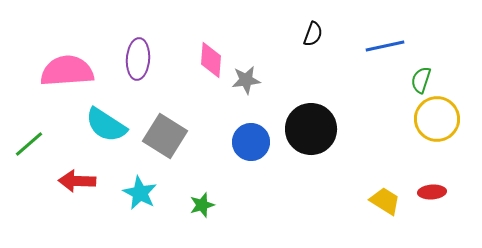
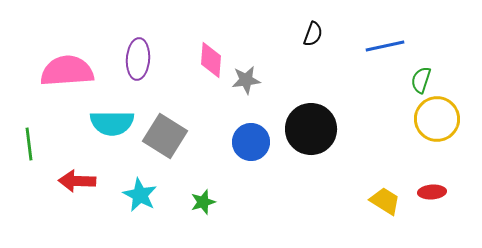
cyan semicircle: moved 6 px right, 2 px up; rotated 33 degrees counterclockwise
green line: rotated 56 degrees counterclockwise
cyan star: moved 2 px down
green star: moved 1 px right, 3 px up
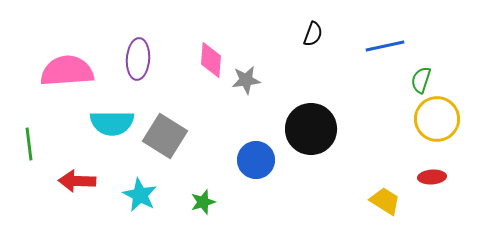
blue circle: moved 5 px right, 18 px down
red ellipse: moved 15 px up
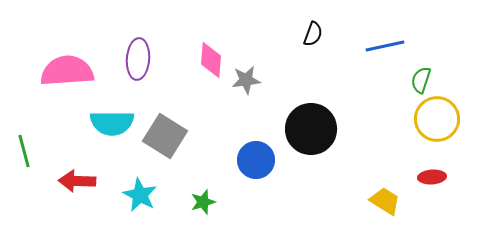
green line: moved 5 px left, 7 px down; rotated 8 degrees counterclockwise
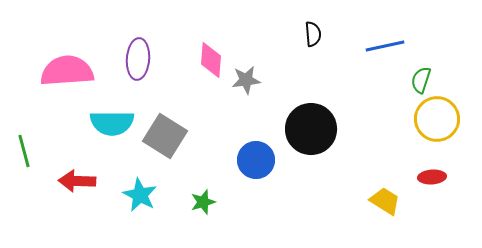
black semicircle: rotated 25 degrees counterclockwise
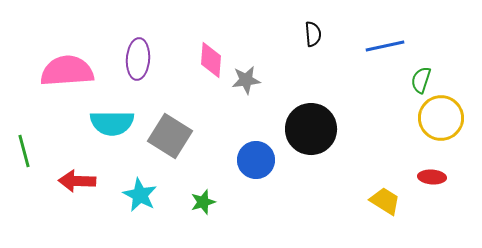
yellow circle: moved 4 px right, 1 px up
gray square: moved 5 px right
red ellipse: rotated 8 degrees clockwise
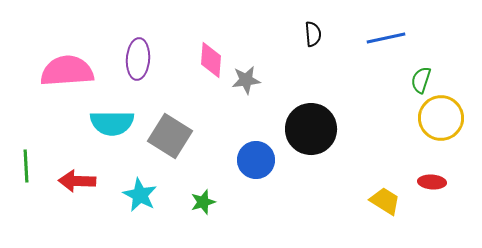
blue line: moved 1 px right, 8 px up
green line: moved 2 px right, 15 px down; rotated 12 degrees clockwise
red ellipse: moved 5 px down
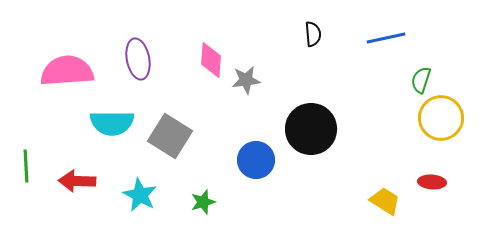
purple ellipse: rotated 15 degrees counterclockwise
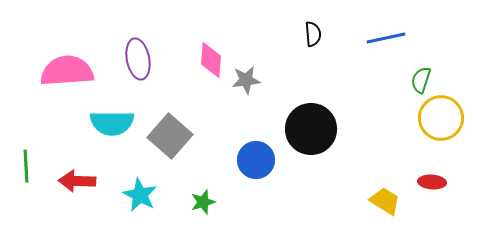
gray square: rotated 9 degrees clockwise
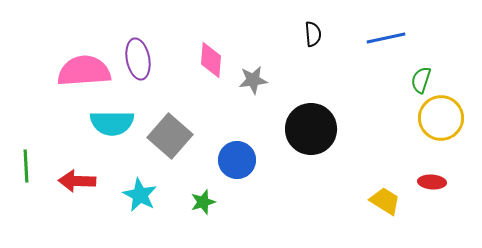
pink semicircle: moved 17 px right
gray star: moved 7 px right
blue circle: moved 19 px left
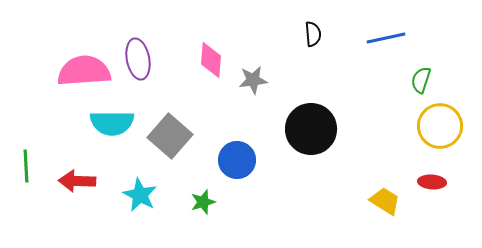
yellow circle: moved 1 px left, 8 px down
